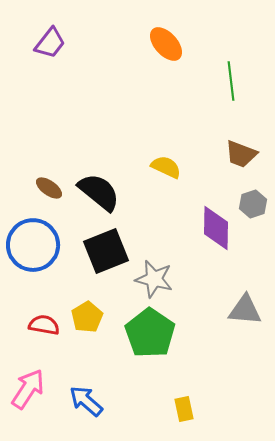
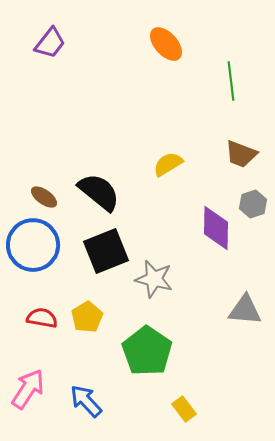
yellow semicircle: moved 2 px right, 3 px up; rotated 56 degrees counterclockwise
brown ellipse: moved 5 px left, 9 px down
red semicircle: moved 2 px left, 7 px up
green pentagon: moved 3 px left, 18 px down
blue arrow: rotated 6 degrees clockwise
yellow rectangle: rotated 25 degrees counterclockwise
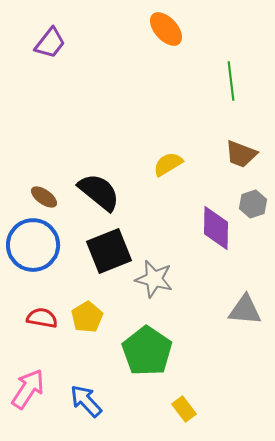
orange ellipse: moved 15 px up
black square: moved 3 px right
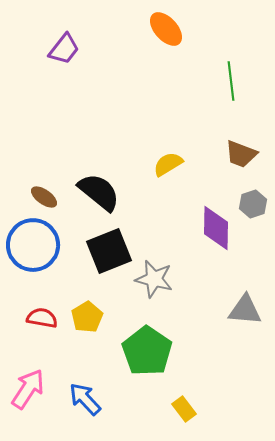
purple trapezoid: moved 14 px right, 6 px down
blue arrow: moved 1 px left, 2 px up
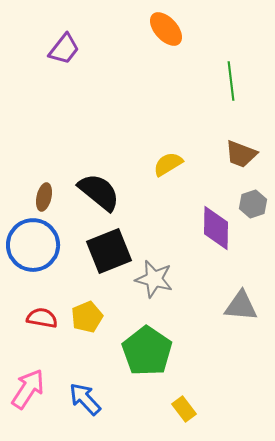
brown ellipse: rotated 68 degrees clockwise
gray triangle: moved 4 px left, 4 px up
yellow pentagon: rotated 8 degrees clockwise
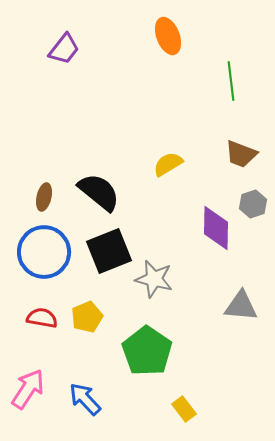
orange ellipse: moved 2 px right, 7 px down; rotated 21 degrees clockwise
blue circle: moved 11 px right, 7 px down
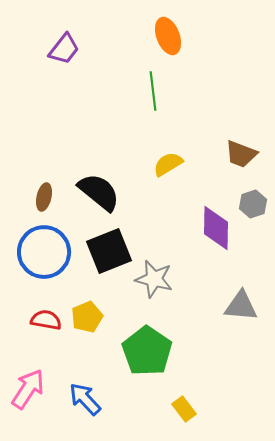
green line: moved 78 px left, 10 px down
red semicircle: moved 4 px right, 2 px down
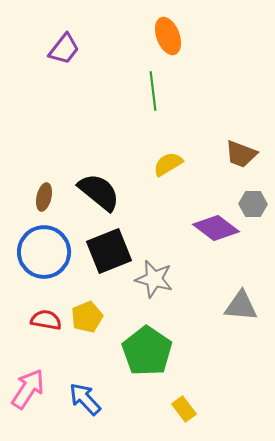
gray hexagon: rotated 20 degrees clockwise
purple diamond: rotated 54 degrees counterclockwise
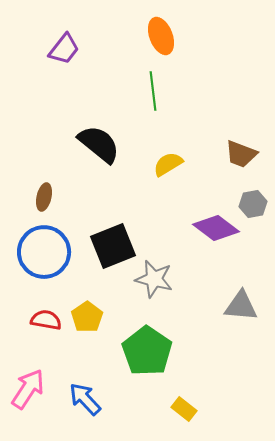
orange ellipse: moved 7 px left
black semicircle: moved 48 px up
gray hexagon: rotated 12 degrees counterclockwise
black square: moved 4 px right, 5 px up
yellow pentagon: rotated 12 degrees counterclockwise
yellow rectangle: rotated 15 degrees counterclockwise
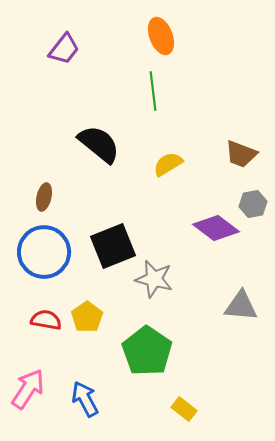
blue arrow: rotated 15 degrees clockwise
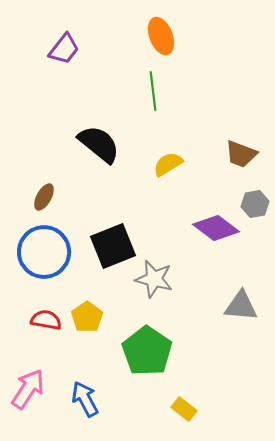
brown ellipse: rotated 16 degrees clockwise
gray hexagon: moved 2 px right
